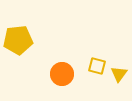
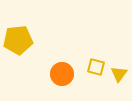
yellow square: moved 1 px left, 1 px down
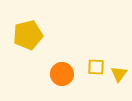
yellow pentagon: moved 10 px right, 5 px up; rotated 8 degrees counterclockwise
yellow square: rotated 12 degrees counterclockwise
